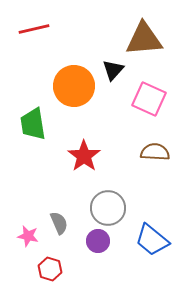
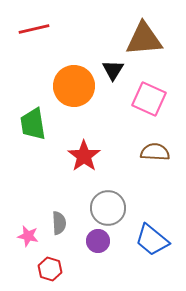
black triangle: rotated 10 degrees counterclockwise
gray semicircle: rotated 20 degrees clockwise
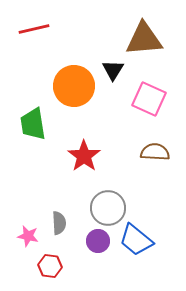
blue trapezoid: moved 16 px left
red hexagon: moved 3 px up; rotated 10 degrees counterclockwise
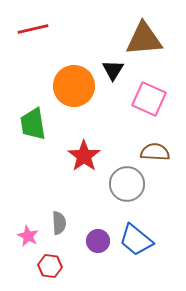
red line: moved 1 px left
gray circle: moved 19 px right, 24 px up
pink star: rotated 15 degrees clockwise
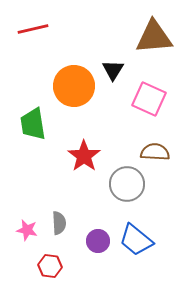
brown triangle: moved 10 px right, 2 px up
pink star: moved 1 px left, 6 px up; rotated 15 degrees counterclockwise
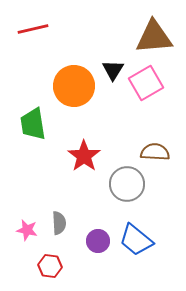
pink square: moved 3 px left, 16 px up; rotated 36 degrees clockwise
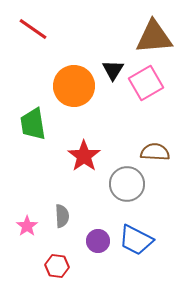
red line: rotated 48 degrees clockwise
gray semicircle: moved 3 px right, 7 px up
pink star: moved 4 px up; rotated 25 degrees clockwise
blue trapezoid: rotated 12 degrees counterclockwise
red hexagon: moved 7 px right
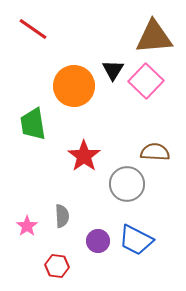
pink square: moved 2 px up; rotated 16 degrees counterclockwise
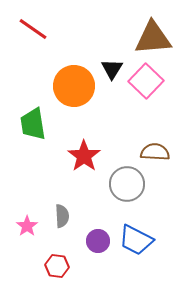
brown triangle: moved 1 px left, 1 px down
black triangle: moved 1 px left, 1 px up
